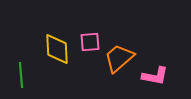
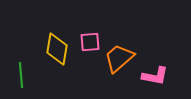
yellow diamond: rotated 12 degrees clockwise
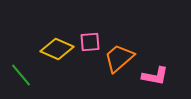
yellow diamond: rotated 76 degrees counterclockwise
green line: rotated 35 degrees counterclockwise
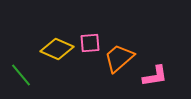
pink square: moved 1 px down
pink L-shape: rotated 20 degrees counterclockwise
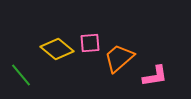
yellow diamond: rotated 16 degrees clockwise
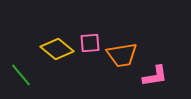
orange trapezoid: moved 3 px right, 3 px up; rotated 148 degrees counterclockwise
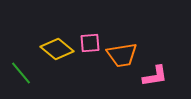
green line: moved 2 px up
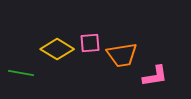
yellow diamond: rotated 8 degrees counterclockwise
green line: rotated 40 degrees counterclockwise
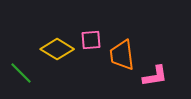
pink square: moved 1 px right, 3 px up
orange trapezoid: rotated 92 degrees clockwise
green line: rotated 35 degrees clockwise
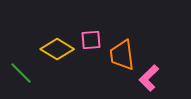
pink L-shape: moved 6 px left, 2 px down; rotated 144 degrees clockwise
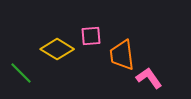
pink square: moved 4 px up
pink L-shape: rotated 100 degrees clockwise
